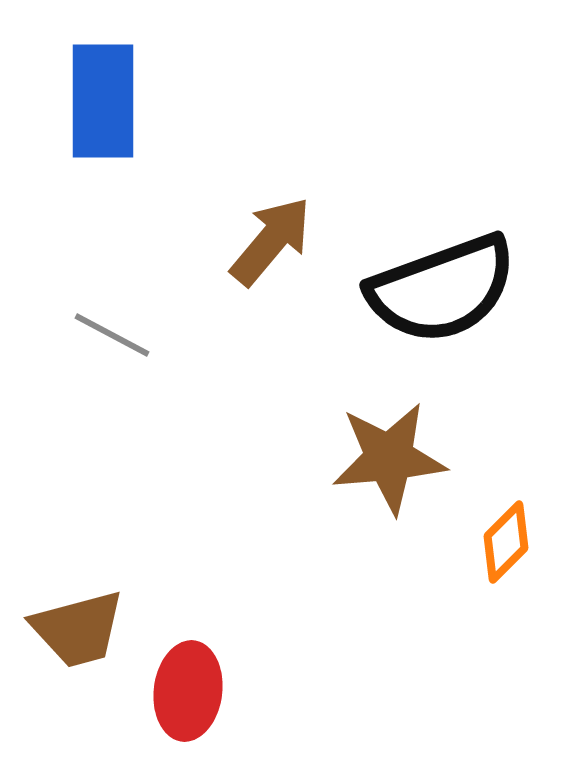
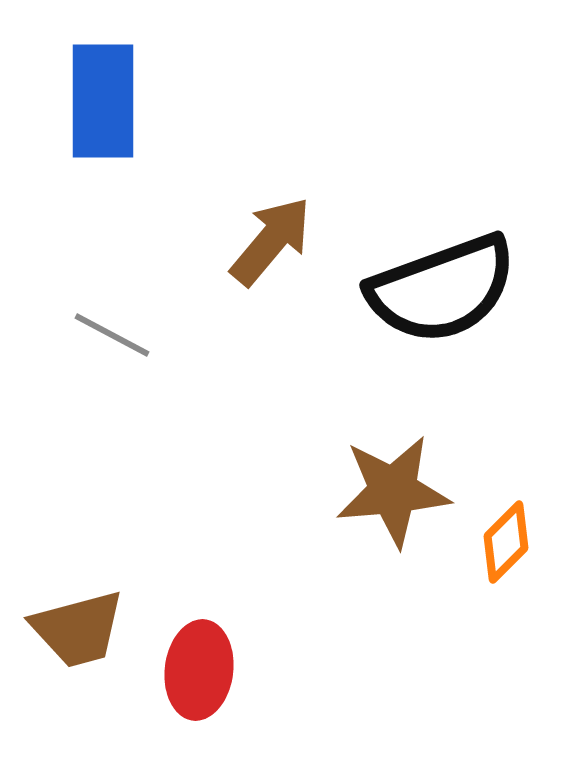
brown star: moved 4 px right, 33 px down
red ellipse: moved 11 px right, 21 px up
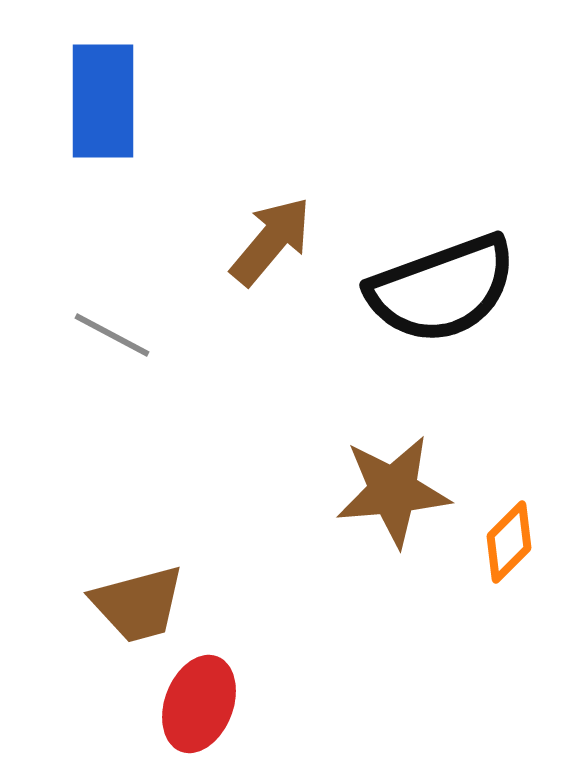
orange diamond: moved 3 px right
brown trapezoid: moved 60 px right, 25 px up
red ellipse: moved 34 px down; rotated 14 degrees clockwise
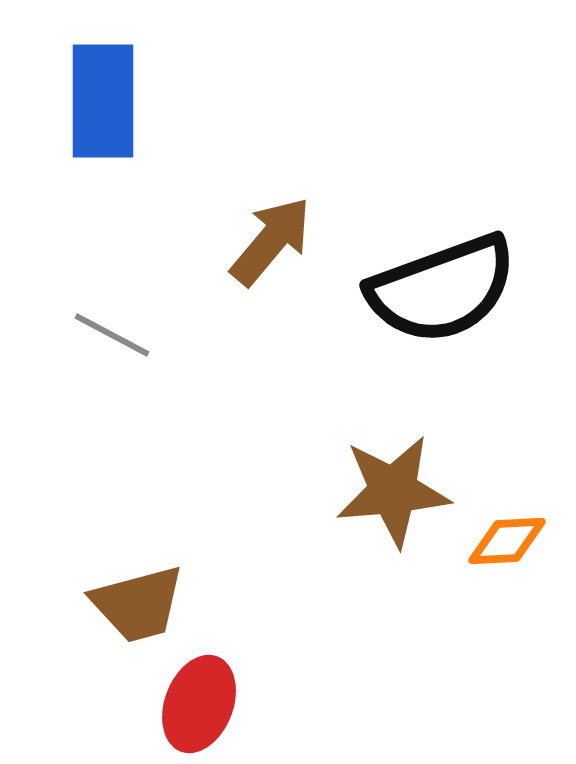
orange diamond: moved 2 px left, 1 px up; rotated 42 degrees clockwise
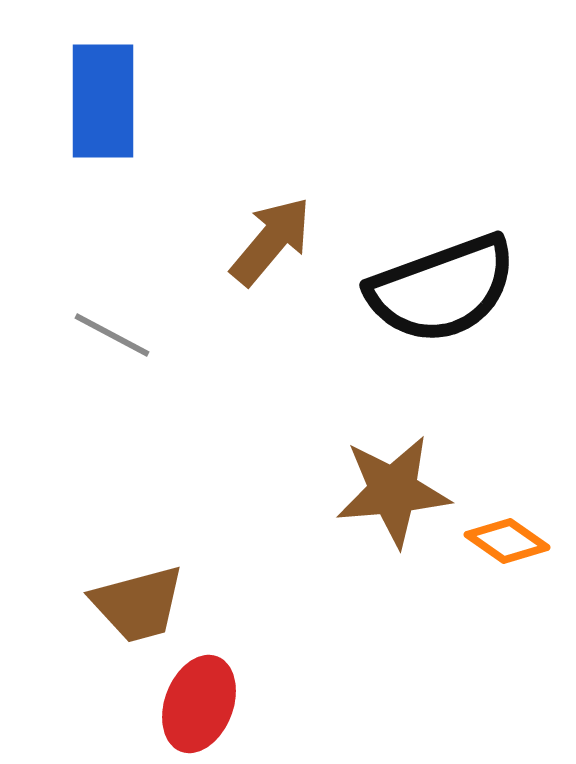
orange diamond: rotated 38 degrees clockwise
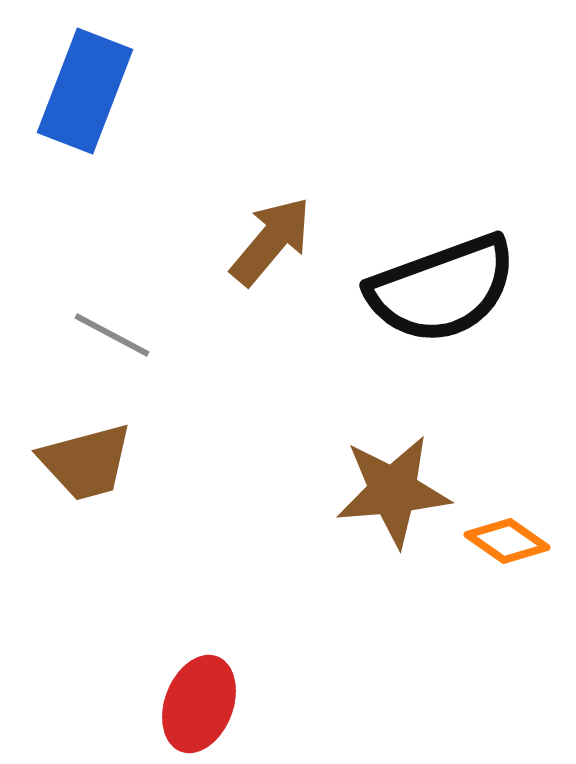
blue rectangle: moved 18 px left, 10 px up; rotated 21 degrees clockwise
brown trapezoid: moved 52 px left, 142 px up
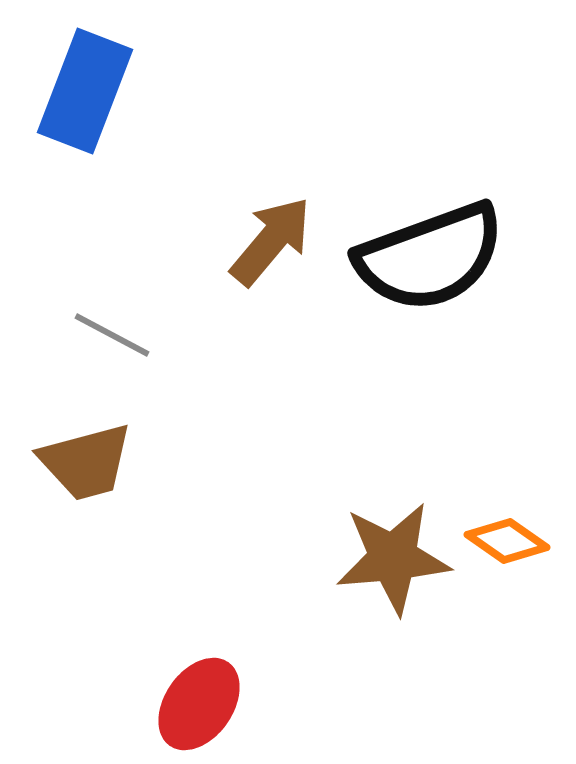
black semicircle: moved 12 px left, 32 px up
brown star: moved 67 px down
red ellipse: rotated 14 degrees clockwise
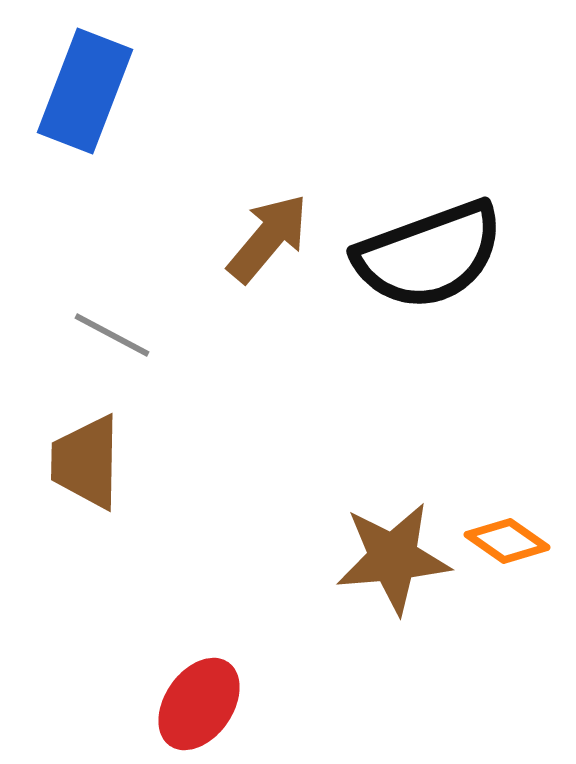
brown arrow: moved 3 px left, 3 px up
black semicircle: moved 1 px left, 2 px up
brown trapezoid: rotated 106 degrees clockwise
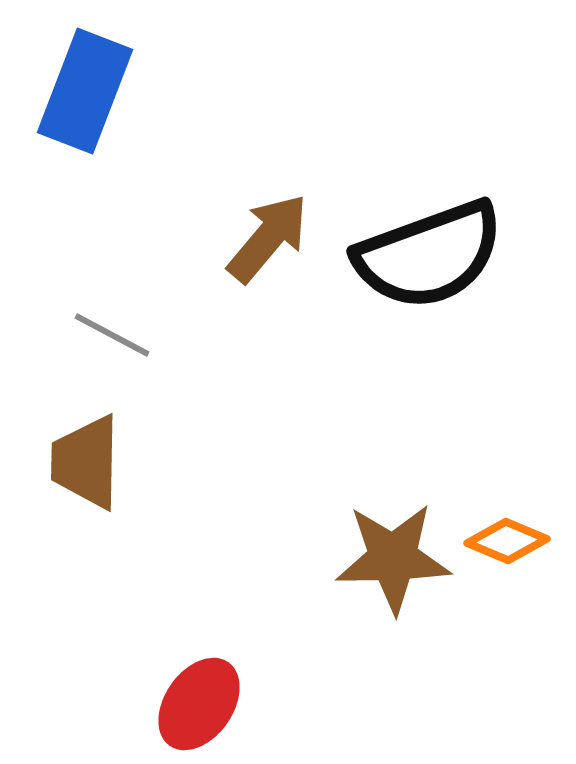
orange diamond: rotated 12 degrees counterclockwise
brown star: rotated 4 degrees clockwise
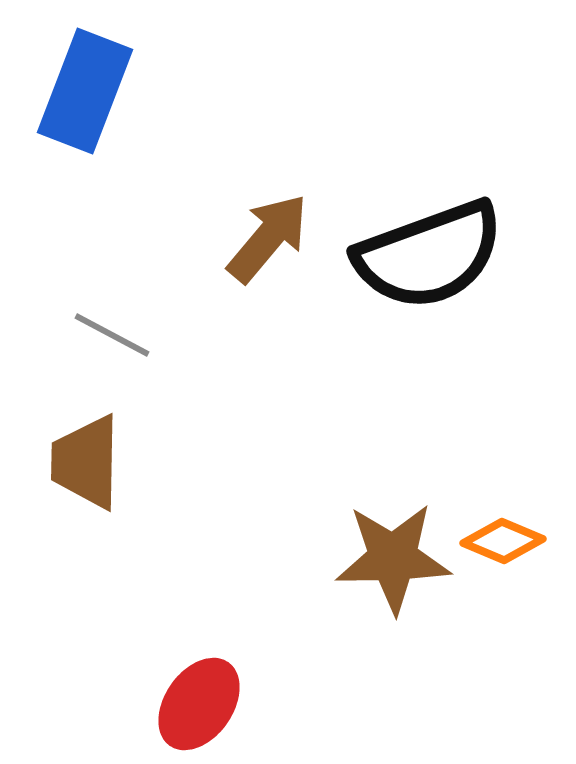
orange diamond: moved 4 px left
